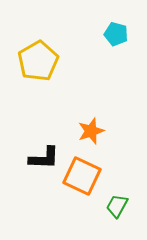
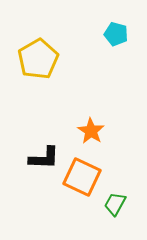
yellow pentagon: moved 2 px up
orange star: rotated 20 degrees counterclockwise
orange square: moved 1 px down
green trapezoid: moved 2 px left, 2 px up
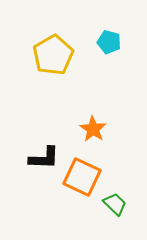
cyan pentagon: moved 7 px left, 8 px down
yellow pentagon: moved 15 px right, 4 px up
orange star: moved 2 px right, 2 px up
green trapezoid: rotated 105 degrees clockwise
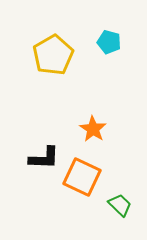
green trapezoid: moved 5 px right, 1 px down
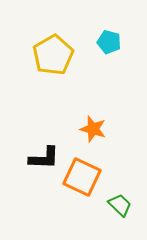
orange star: rotated 16 degrees counterclockwise
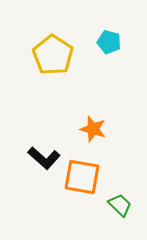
yellow pentagon: rotated 9 degrees counterclockwise
black L-shape: rotated 40 degrees clockwise
orange square: rotated 15 degrees counterclockwise
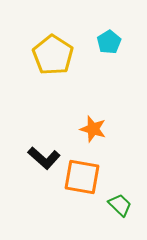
cyan pentagon: rotated 25 degrees clockwise
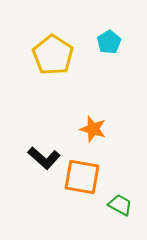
green trapezoid: rotated 15 degrees counterclockwise
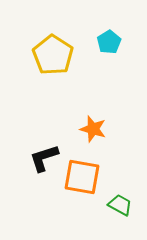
black L-shape: rotated 120 degrees clockwise
